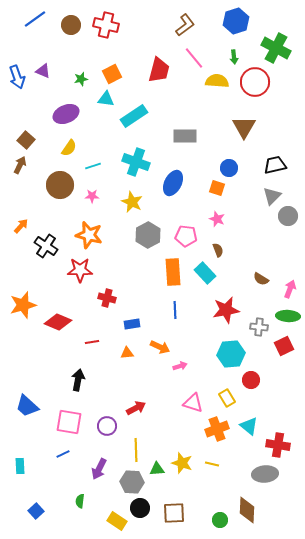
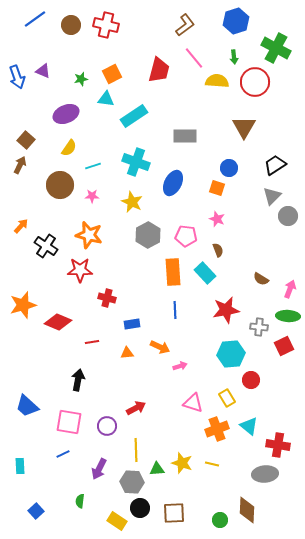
black trapezoid at (275, 165): rotated 20 degrees counterclockwise
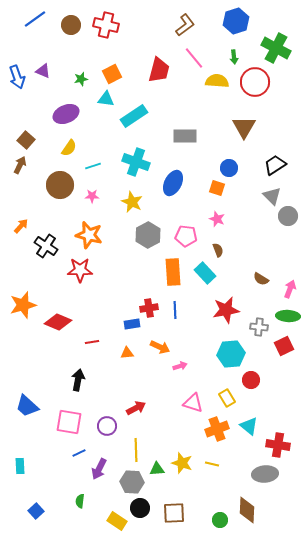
gray triangle at (272, 196): rotated 30 degrees counterclockwise
red cross at (107, 298): moved 42 px right, 10 px down; rotated 24 degrees counterclockwise
blue line at (63, 454): moved 16 px right, 1 px up
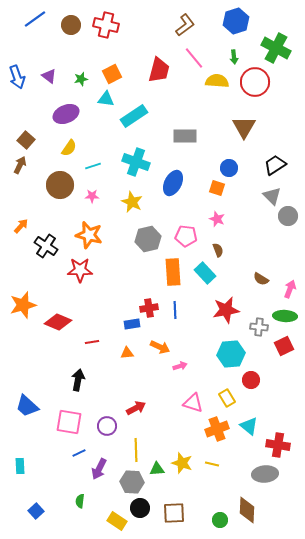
purple triangle at (43, 71): moved 6 px right, 5 px down; rotated 14 degrees clockwise
gray hexagon at (148, 235): moved 4 px down; rotated 15 degrees clockwise
green ellipse at (288, 316): moved 3 px left
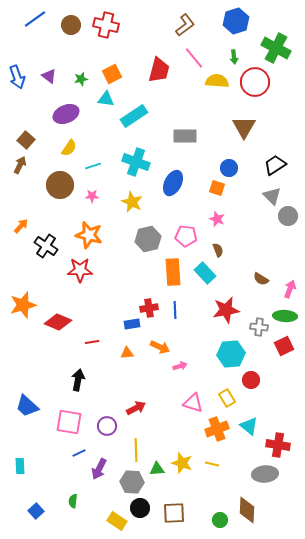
green semicircle at (80, 501): moved 7 px left
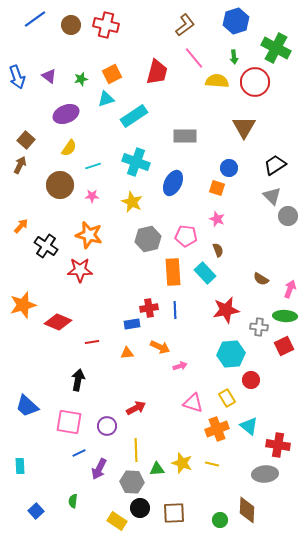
red trapezoid at (159, 70): moved 2 px left, 2 px down
cyan triangle at (106, 99): rotated 24 degrees counterclockwise
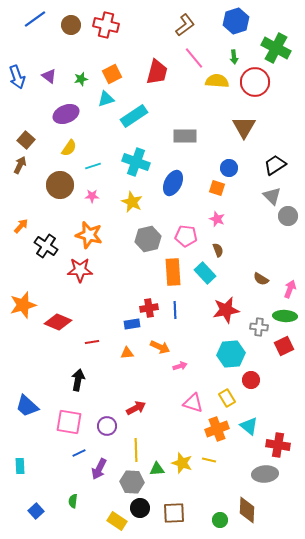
yellow line at (212, 464): moved 3 px left, 4 px up
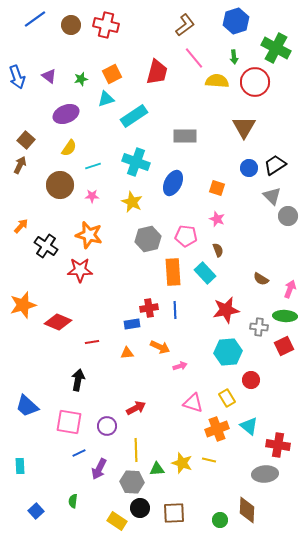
blue circle at (229, 168): moved 20 px right
cyan hexagon at (231, 354): moved 3 px left, 2 px up
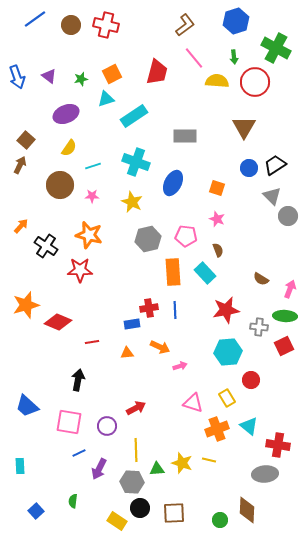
orange star at (23, 305): moved 3 px right
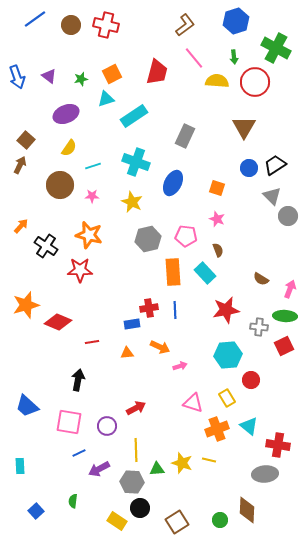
gray rectangle at (185, 136): rotated 65 degrees counterclockwise
cyan hexagon at (228, 352): moved 3 px down
purple arrow at (99, 469): rotated 35 degrees clockwise
brown square at (174, 513): moved 3 px right, 9 px down; rotated 30 degrees counterclockwise
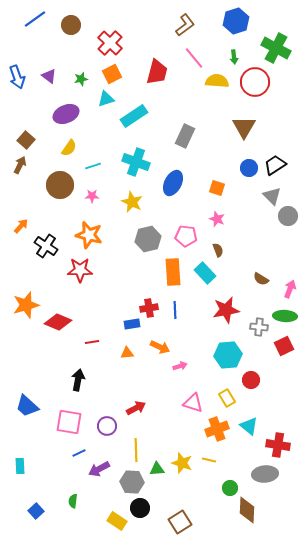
red cross at (106, 25): moved 4 px right, 18 px down; rotated 30 degrees clockwise
green circle at (220, 520): moved 10 px right, 32 px up
brown square at (177, 522): moved 3 px right
